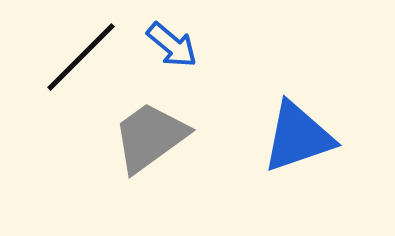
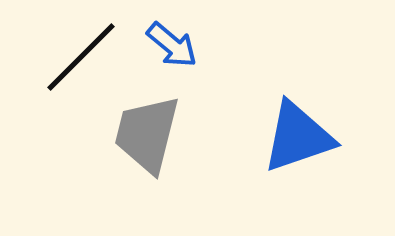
gray trapezoid: moved 3 px left, 3 px up; rotated 40 degrees counterclockwise
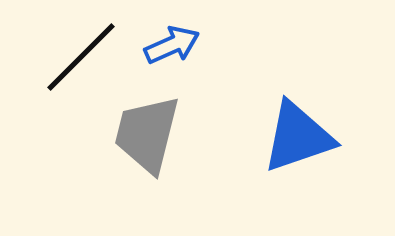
blue arrow: rotated 64 degrees counterclockwise
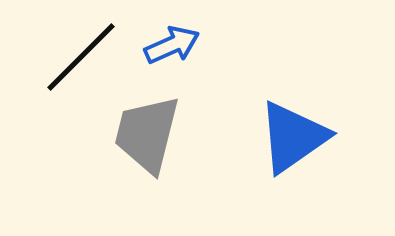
blue triangle: moved 5 px left; rotated 16 degrees counterclockwise
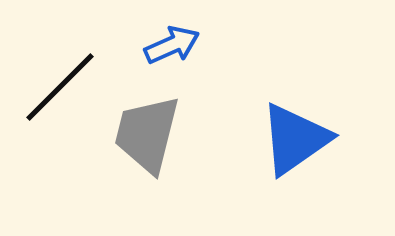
black line: moved 21 px left, 30 px down
blue triangle: moved 2 px right, 2 px down
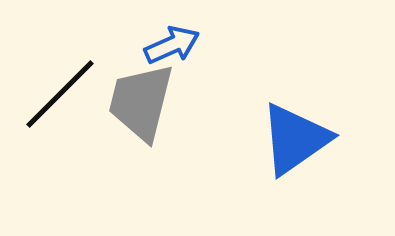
black line: moved 7 px down
gray trapezoid: moved 6 px left, 32 px up
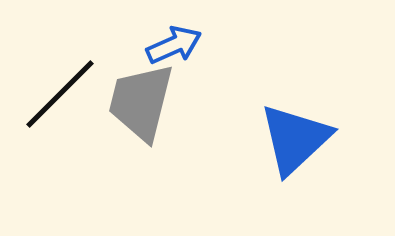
blue arrow: moved 2 px right
blue triangle: rotated 8 degrees counterclockwise
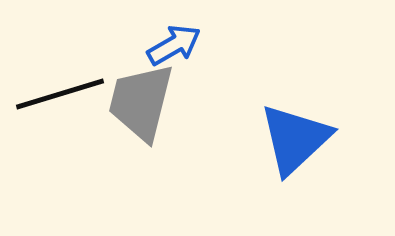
blue arrow: rotated 6 degrees counterclockwise
black line: rotated 28 degrees clockwise
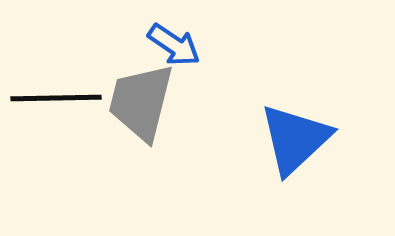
blue arrow: rotated 64 degrees clockwise
black line: moved 4 px left, 4 px down; rotated 16 degrees clockwise
